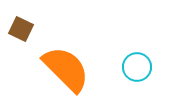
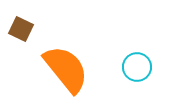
orange semicircle: rotated 6 degrees clockwise
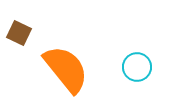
brown square: moved 2 px left, 4 px down
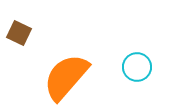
orange semicircle: moved 8 px down; rotated 100 degrees counterclockwise
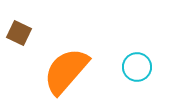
orange semicircle: moved 6 px up
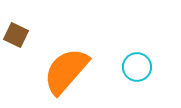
brown square: moved 3 px left, 2 px down
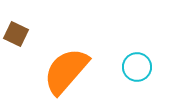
brown square: moved 1 px up
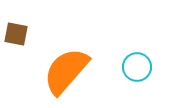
brown square: rotated 15 degrees counterclockwise
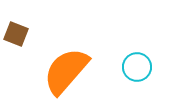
brown square: rotated 10 degrees clockwise
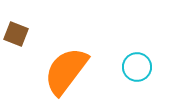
orange semicircle: rotated 4 degrees counterclockwise
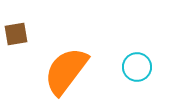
brown square: rotated 30 degrees counterclockwise
